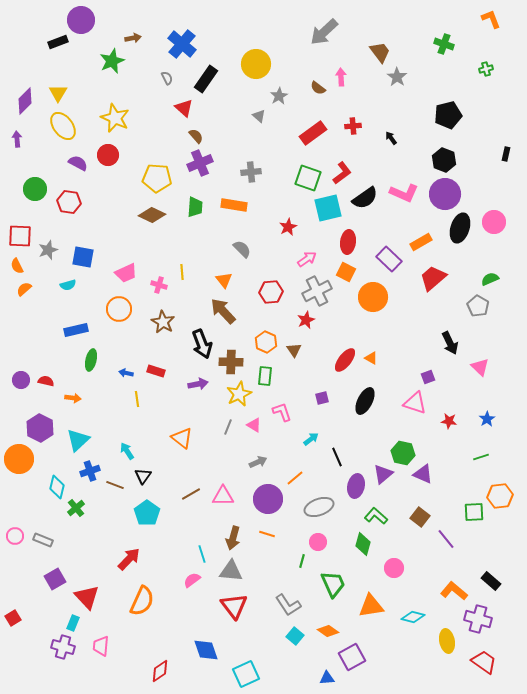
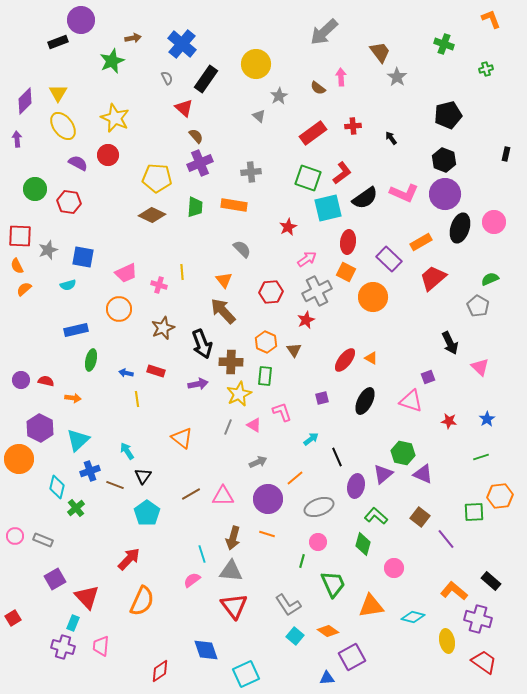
brown star at (163, 322): moved 6 px down; rotated 20 degrees clockwise
pink triangle at (415, 403): moved 4 px left, 2 px up
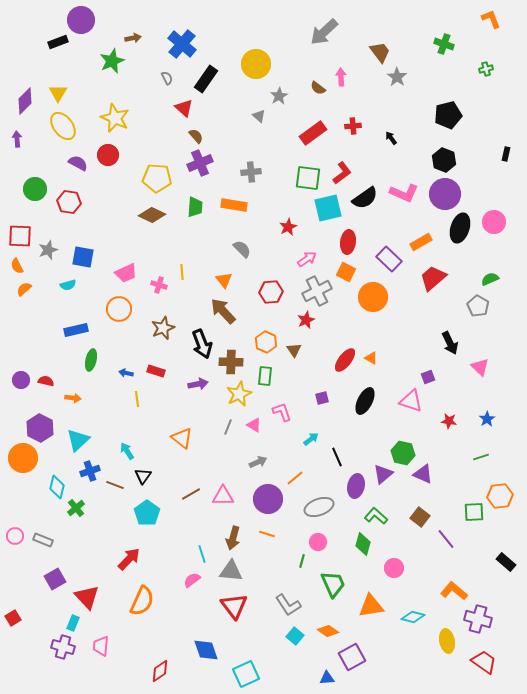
green square at (308, 178): rotated 12 degrees counterclockwise
orange circle at (19, 459): moved 4 px right, 1 px up
black rectangle at (491, 581): moved 15 px right, 19 px up
